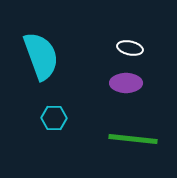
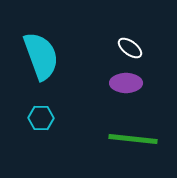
white ellipse: rotated 25 degrees clockwise
cyan hexagon: moved 13 px left
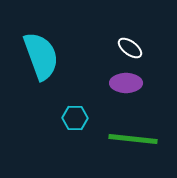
cyan hexagon: moved 34 px right
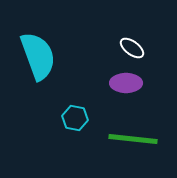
white ellipse: moved 2 px right
cyan semicircle: moved 3 px left
cyan hexagon: rotated 10 degrees clockwise
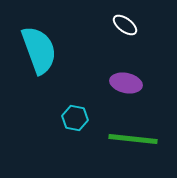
white ellipse: moved 7 px left, 23 px up
cyan semicircle: moved 1 px right, 6 px up
purple ellipse: rotated 12 degrees clockwise
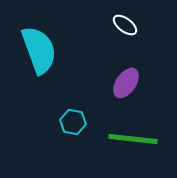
purple ellipse: rotated 68 degrees counterclockwise
cyan hexagon: moved 2 px left, 4 px down
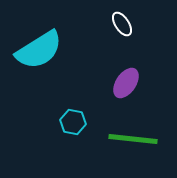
white ellipse: moved 3 px left, 1 px up; rotated 20 degrees clockwise
cyan semicircle: rotated 78 degrees clockwise
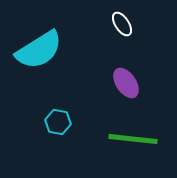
purple ellipse: rotated 68 degrees counterclockwise
cyan hexagon: moved 15 px left
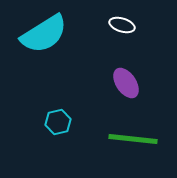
white ellipse: moved 1 px down; rotated 40 degrees counterclockwise
cyan semicircle: moved 5 px right, 16 px up
cyan hexagon: rotated 25 degrees counterclockwise
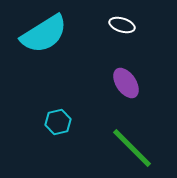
green line: moved 1 px left, 9 px down; rotated 39 degrees clockwise
